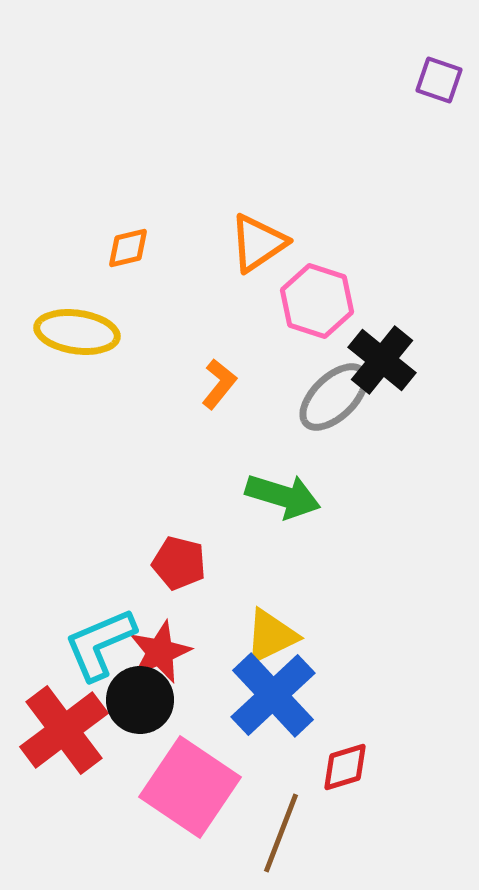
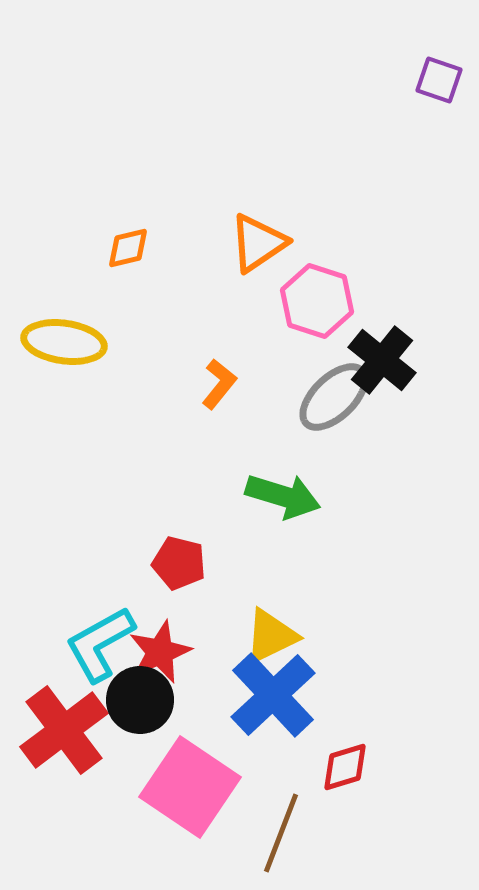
yellow ellipse: moved 13 px left, 10 px down
cyan L-shape: rotated 6 degrees counterclockwise
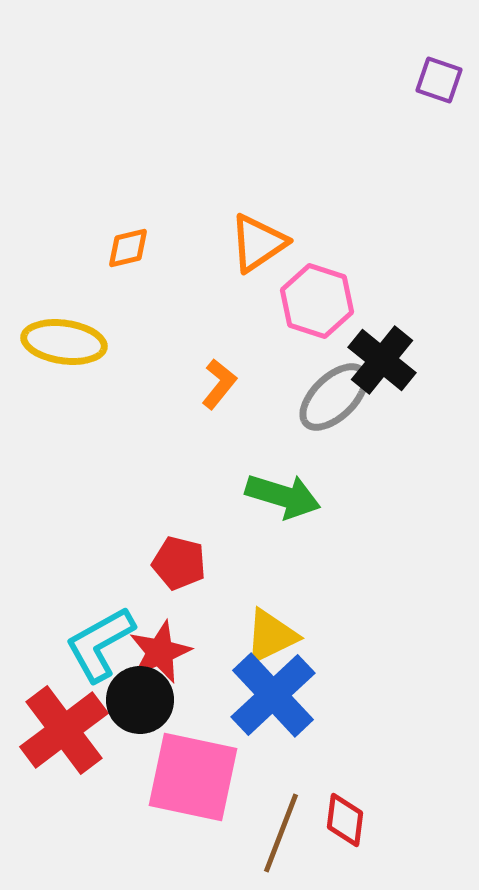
red diamond: moved 53 px down; rotated 66 degrees counterclockwise
pink square: moved 3 px right, 10 px up; rotated 22 degrees counterclockwise
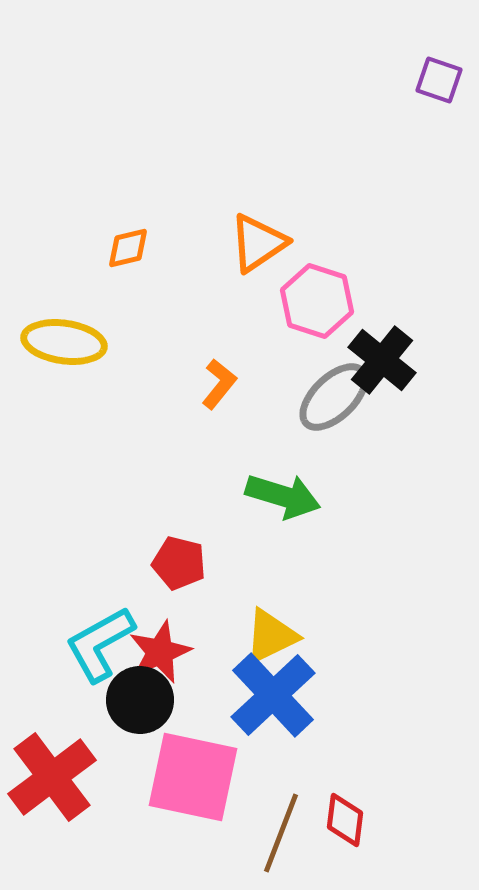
red cross: moved 12 px left, 47 px down
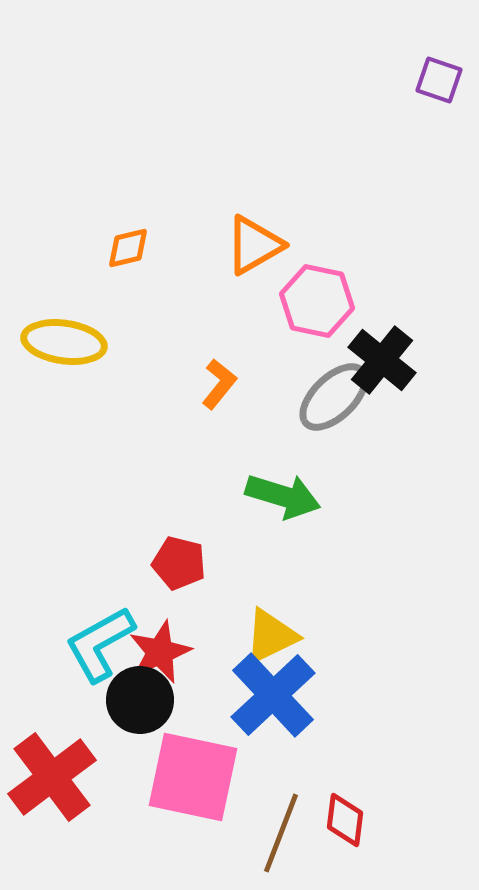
orange triangle: moved 4 px left, 2 px down; rotated 4 degrees clockwise
pink hexagon: rotated 6 degrees counterclockwise
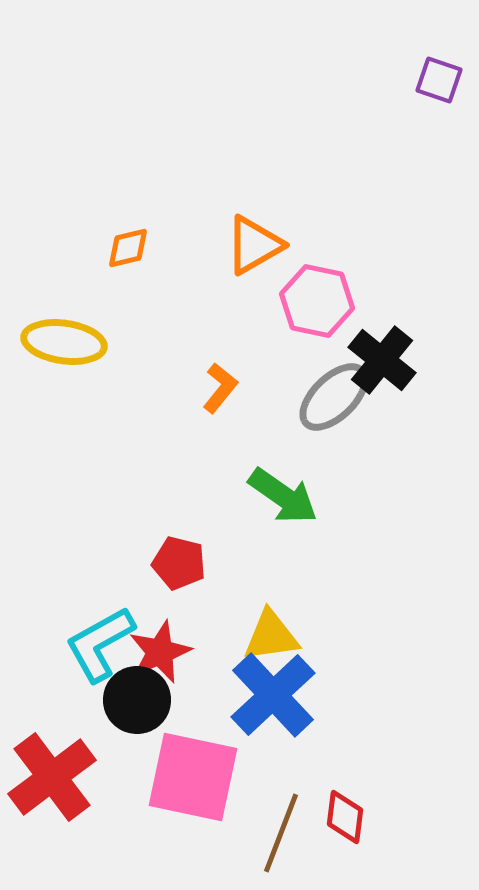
orange L-shape: moved 1 px right, 4 px down
green arrow: rotated 18 degrees clockwise
yellow triangle: rotated 18 degrees clockwise
black circle: moved 3 px left
red diamond: moved 3 px up
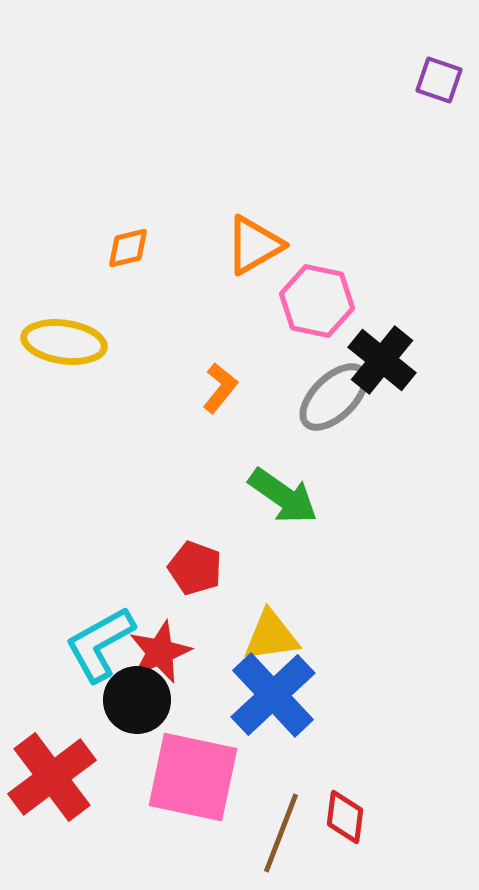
red pentagon: moved 16 px right, 5 px down; rotated 6 degrees clockwise
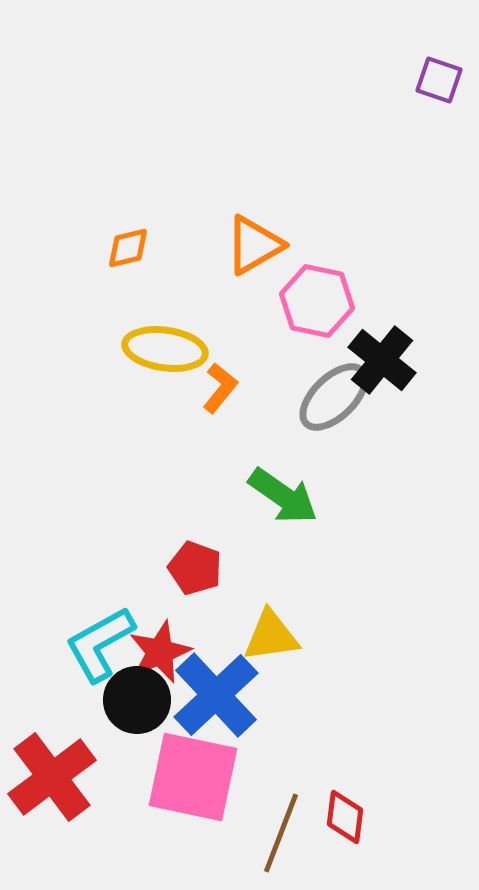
yellow ellipse: moved 101 px right, 7 px down
blue cross: moved 57 px left
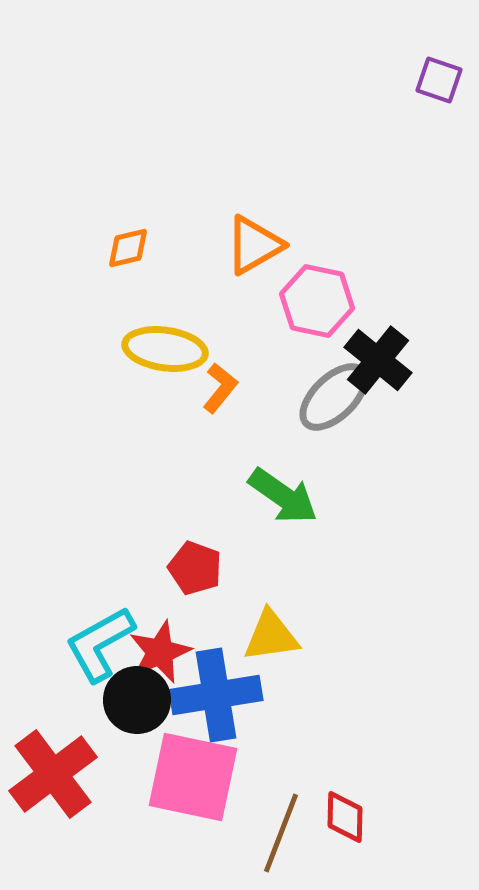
black cross: moved 4 px left
blue cross: rotated 34 degrees clockwise
red cross: moved 1 px right, 3 px up
red diamond: rotated 6 degrees counterclockwise
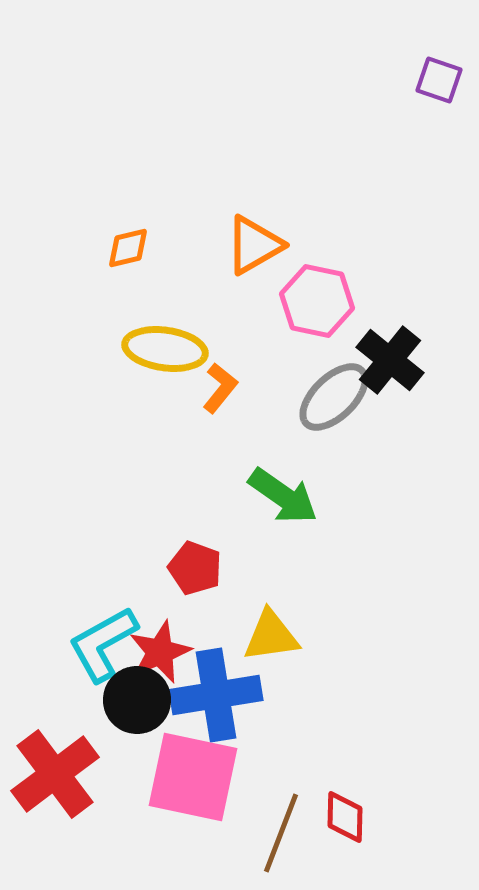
black cross: moved 12 px right
cyan L-shape: moved 3 px right
red cross: moved 2 px right
